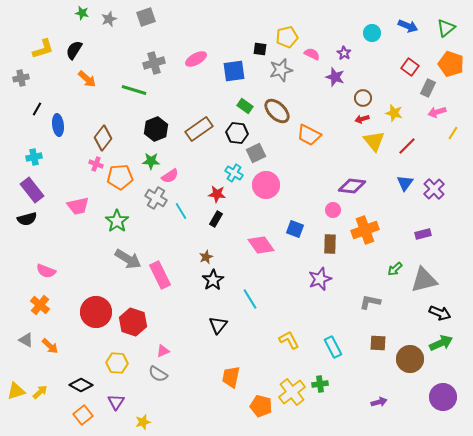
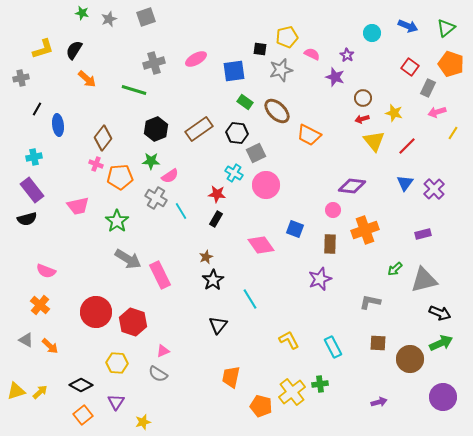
purple star at (344, 53): moved 3 px right, 2 px down
green rectangle at (245, 106): moved 4 px up
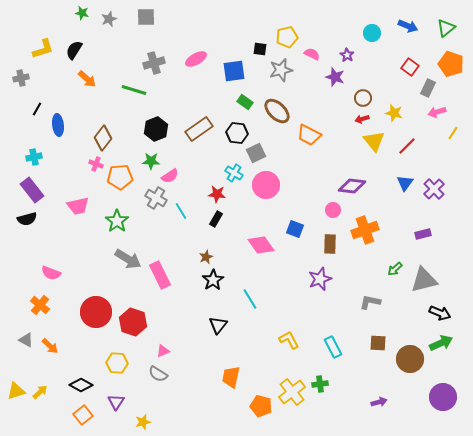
gray square at (146, 17): rotated 18 degrees clockwise
pink semicircle at (46, 271): moved 5 px right, 2 px down
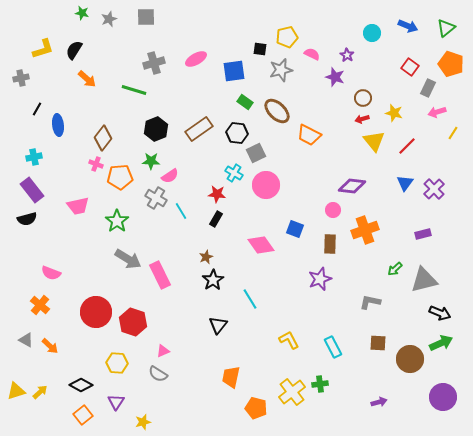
orange pentagon at (261, 406): moved 5 px left, 2 px down
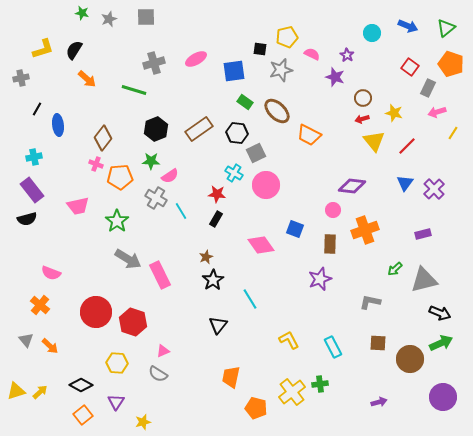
gray triangle at (26, 340): rotated 21 degrees clockwise
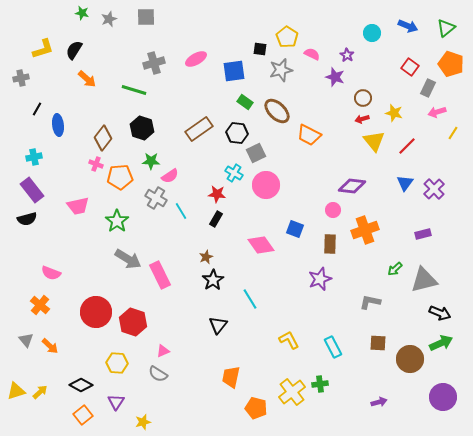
yellow pentagon at (287, 37): rotated 25 degrees counterclockwise
black hexagon at (156, 129): moved 14 px left, 1 px up; rotated 20 degrees counterclockwise
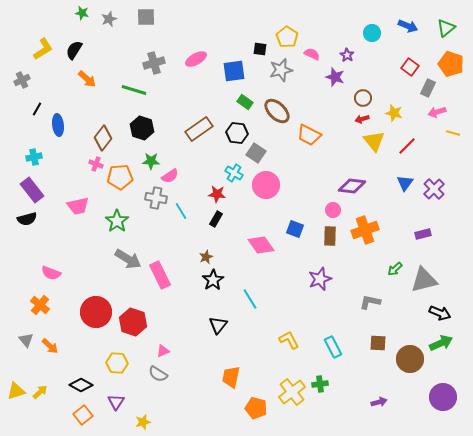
yellow L-shape at (43, 49): rotated 15 degrees counterclockwise
gray cross at (21, 78): moved 1 px right, 2 px down; rotated 14 degrees counterclockwise
yellow line at (453, 133): rotated 72 degrees clockwise
gray square at (256, 153): rotated 30 degrees counterclockwise
gray cross at (156, 198): rotated 20 degrees counterclockwise
brown rectangle at (330, 244): moved 8 px up
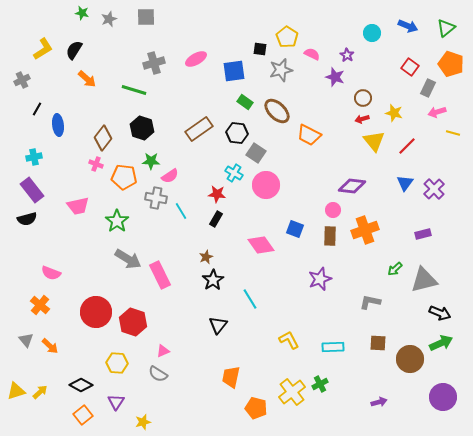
orange pentagon at (120, 177): moved 4 px right; rotated 10 degrees clockwise
cyan rectangle at (333, 347): rotated 65 degrees counterclockwise
green cross at (320, 384): rotated 21 degrees counterclockwise
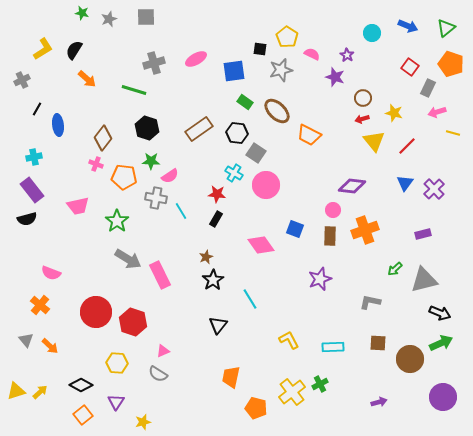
black hexagon at (142, 128): moved 5 px right
